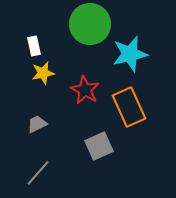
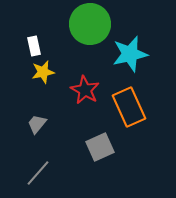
yellow star: moved 1 px up
gray trapezoid: rotated 25 degrees counterclockwise
gray square: moved 1 px right, 1 px down
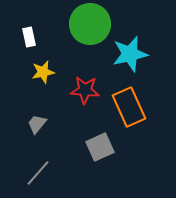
white rectangle: moved 5 px left, 9 px up
red star: rotated 24 degrees counterclockwise
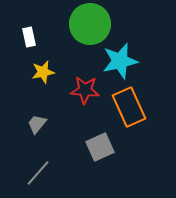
cyan star: moved 10 px left, 7 px down
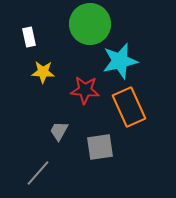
yellow star: rotated 15 degrees clockwise
gray trapezoid: moved 22 px right, 7 px down; rotated 10 degrees counterclockwise
gray square: rotated 16 degrees clockwise
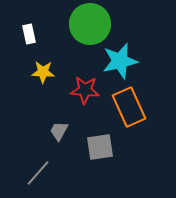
white rectangle: moved 3 px up
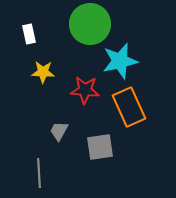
gray line: moved 1 px right; rotated 44 degrees counterclockwise
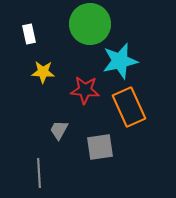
gray trapezoid: moved 1 px up
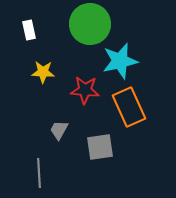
white rectangle: moved 4 px up
